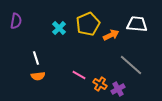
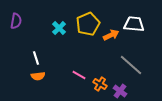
white trapezoid: moved 3 px left
purple cross: moved 2 px right, 2 px down; rotated 24 degrees counterclockwise
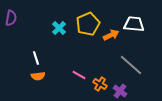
purple semicircle: moved 5 px left, 3 px up
